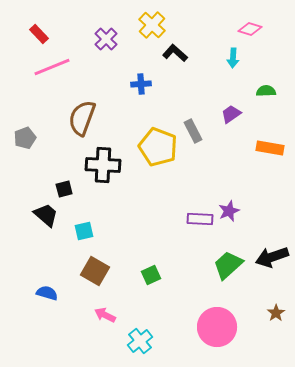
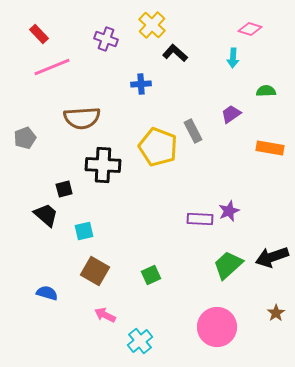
purple cross: rotated 25 degrees counterclockwise
brown semicircle: rotated 114 degrees counterclockwise
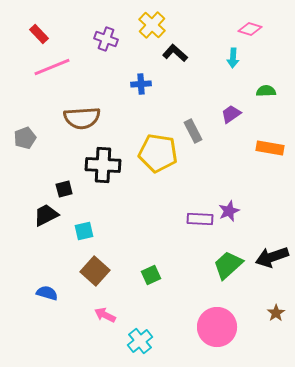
yellow pentagon: moved 6 px down; rotated 12 degrees counterclockwise
black trapezoid: rotated 68 degrees counterclockwise
brown square: rotated 12 degrees clockwise
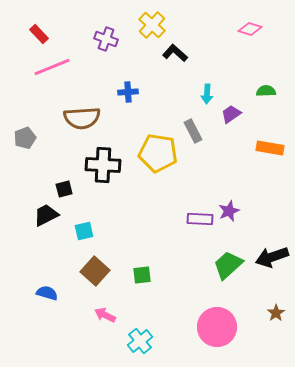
cyan arrow: moved 26 px left, 36 px down
blue cross: moved 13 px left, 8 px down
green square: moved 9 px left; rotated 18 degrees clockwise
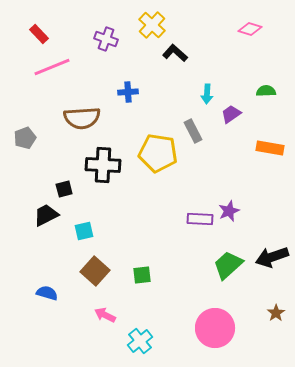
pink circle: moved 2 px left, 1 px down
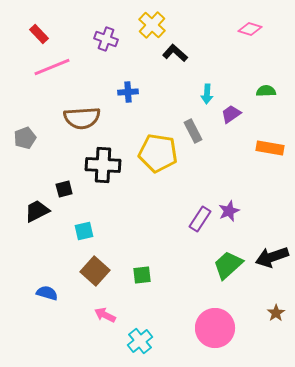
black trapezoid: moved 9 px left, 4 px up
purple rectangle: rotated 60 degrees counterclockwise
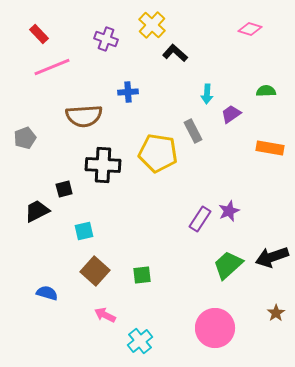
brown semicircle: moved 2 px right, 2 px up
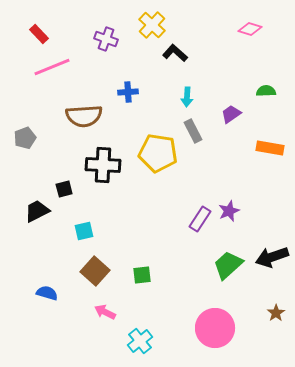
cyan arrow: moved 20 px left, 3 px down
pink arrow: moved 3 px up
